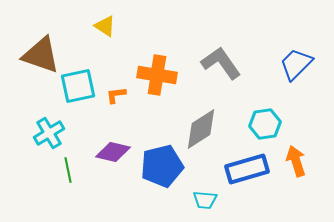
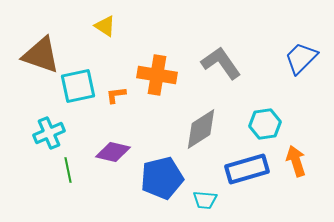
blue trapezoid: moved 5 px right, 6 px up
cyan cross: rotated 8 degrees clockwise
blue pentagon: moved 12 px down
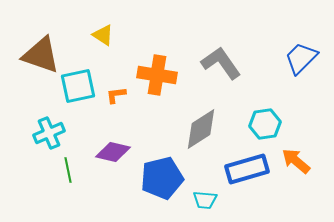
yellow triangle: moved 2 px left, 9 px down
orange arrow: rotated 32 degrees counterclockwise
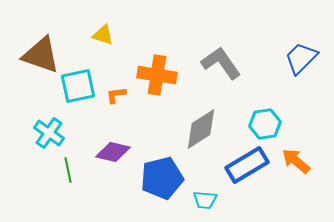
yellow triangle: rotated 15 degrees counterclockwise
cyan cross: rotated 32 degrees counterclockwise
blue rectangle: moved 4 px up; rotated 15 degrees counterclockwise
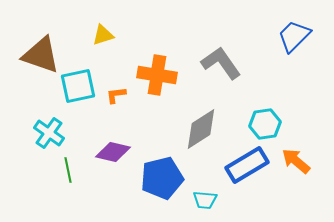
yellow triangle: rotated 35 degrees counterclockwise
blue trapezoid: moved 7 px left, 22 px up
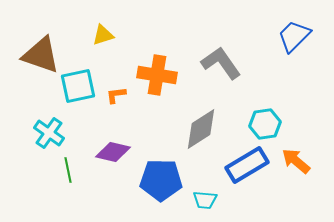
blue pentagon: moved 1 px left, 2 px down; rotated 15 degrees clockwise
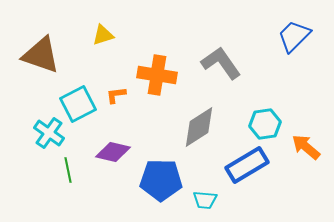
cyan square: moved 18 px down; rotated 15 degrees counterclockwise
gray diamond: moved 2 px left, 2 px up
orange arrow: moved 10 px right, 14 px up
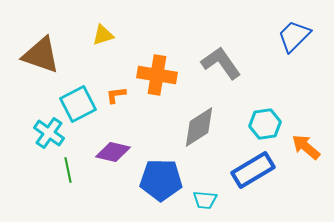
blue rectangle: moved 6 px right, 5 px down
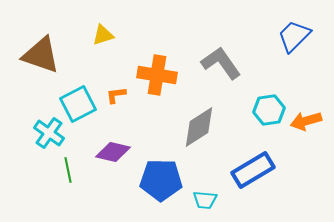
cyan hexagon: moved 4 px right, 14 px up
orange arrow: moved 26 px up; rotated 56 degrees counterclockwise
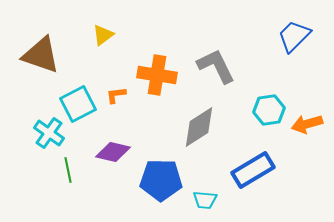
yellow triangle: rotated 20 degrees counterclockwise
gray L-shape: moved 5 px left, 3 px down; rotated 9 degrees clockwise
orange arrow: moved 1 px right, 3 px down
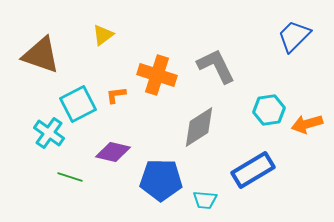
orange cross: rotated 9 degrees clockwise
green line: moved 2 px right, 7 px down; rotated 60 degrees counterclockwise
